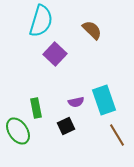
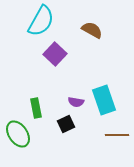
cyan semicircle: rotated 12 degrees clockwise
brown semicircle: rotated 15 degrees counterclockwise
purple semicircle: rotated 21 degrees clockwise
black square: moved 2 px up
green ellipse: moved 3 px down
brown line: rotated 60 degrees counterclockwise
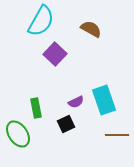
brown semicircle: moved 1 px left, 1 px up
purple semicircle: rotated 35 degrees counterclockwise
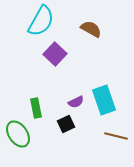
brown line: moved 1 px left, 1 px down; rotated 15 degrees clockwise
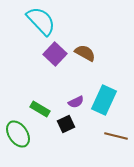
cyan semicircle: rotated 72 degrees counterclockwise
brown semicircle: moved 6 px left, 24 px down
cyan rectangle: rotated 44 degrees clockwise
green rectangle: moved 4 px right, 1 px down; rotated 48 degrees counterclockwise
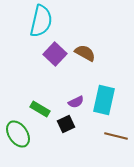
cyan semicircle: rotated 56 degrees clockwise
cyan rectangle: rotated 12 degrees counterclockwise
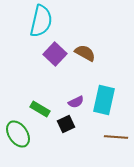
brown line: moved 1 px down; rotated 10 degrees counterclockwise
